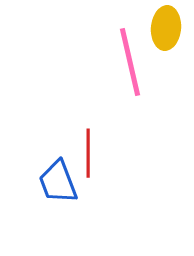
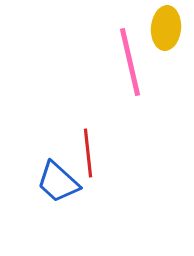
red line: rotated 6 degrees counterclockwise
blue trapezoid: rotated 27 degrees counterclockwise
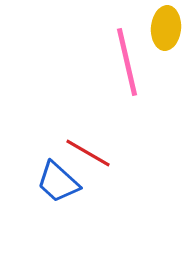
pink line: moved 3 px left
red line: rotated 54 degrees counterclockwise
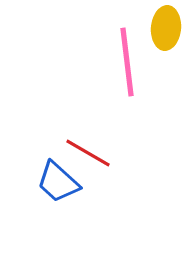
pink line: rotated 6 degrees clockwise
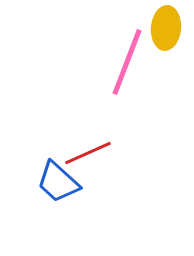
pink line: rotated 28 degrees clockwise
red line: rotated 54 degrees counterclockwise
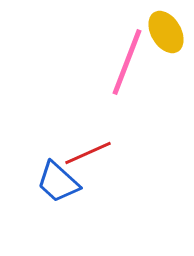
yellow ellipse: moved 4 px down; rotated 36 degrees counterclockwise
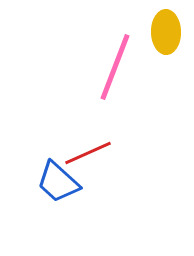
yellow ellipse: rotated 30 degrees clockwise
pink line: moved 12 px left, 5 px down
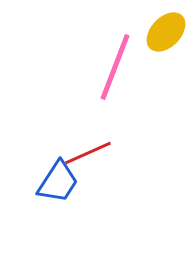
yellow ellipse: rotated 45 degrees clockwise
blue trapezoid: rotated 99 degrees counterclockwise
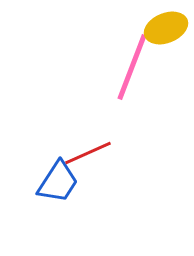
yellow ellipse: moved 4 px up; rotated 24 degrees clockwise
pink line: moved 17 px right
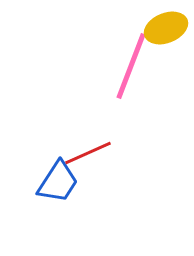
pink line: moved 1 px left, 1 px up
